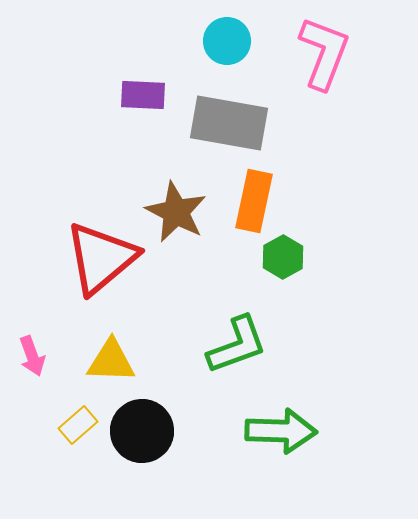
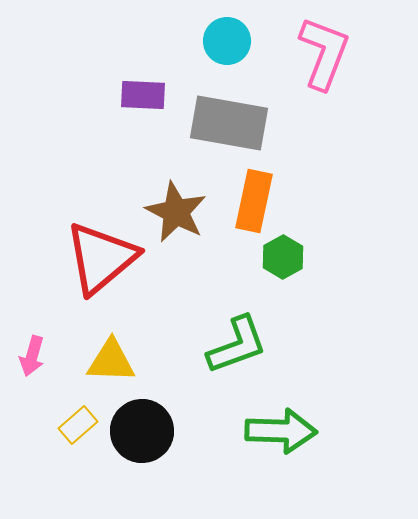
pink arrow: rotated 36 degrees clockwise
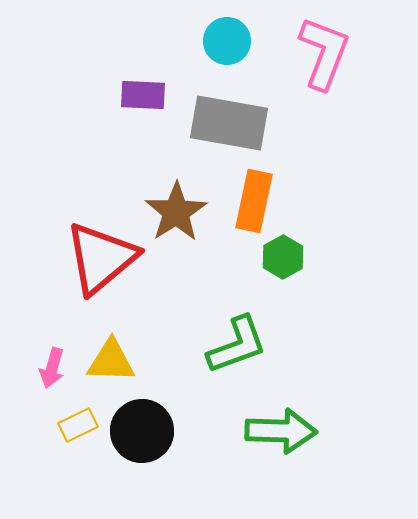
brown star: rotated 12 degrees clockwise
pink arrow: moved 20 px right, 12 px down
yellow rectangle: rotated 15 degrees clockwise
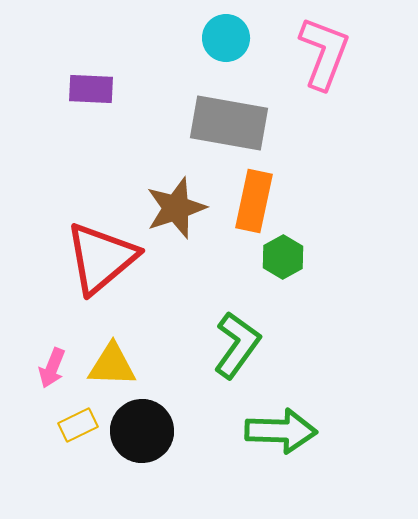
cyan circle: moved 1 px left, 3 px up
purple rectangle: moved 52 px left, 6 px up
brown star: moved 4 px up; rotated 14 degrees clockwise
green L-shape: rotated 34 degrees counterclockwise
yellow triangle: moved 1 px right, 4 px down
pink arrow: rotated 6 degrees clockwise
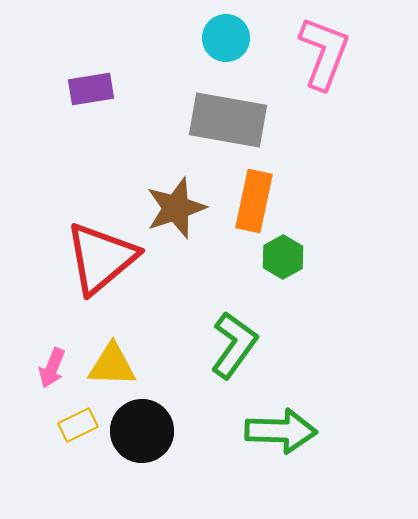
purple rectangle: rotated 12 degrees counterclockwise
gray rectangle: moved 1 px left, 3 px up
green L-shape: moved 3 px left
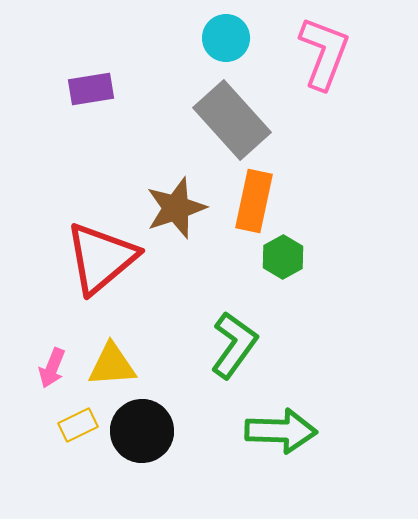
gray rectangle: moved 4 px right; rotated 38 degrees clockwise
yellow triangle: rotated 6 degrees counterclockwise
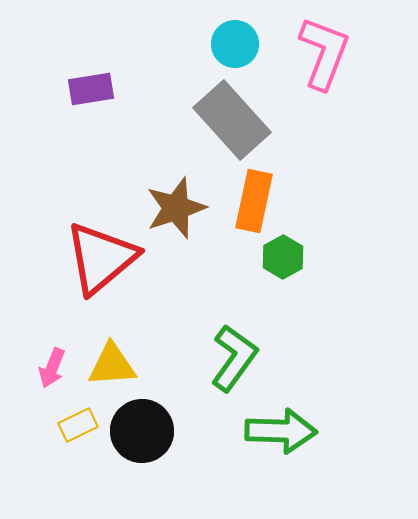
cyan circle: moved 9 px right, 6 px down
green L-shape: moved 13 px down
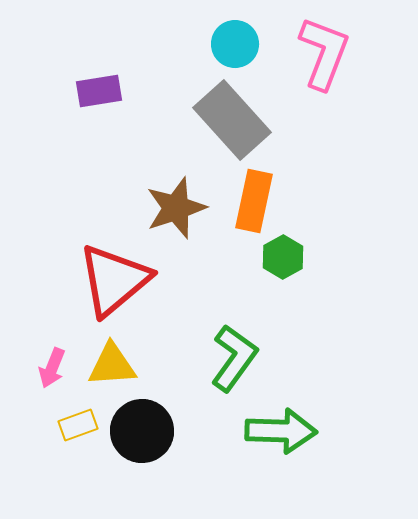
purple rectangle: moved 8 px right, 2 px down
red triangle: moved 13 px right, 22 px down
yellow rectangle: rotated 6 degrees clockwise
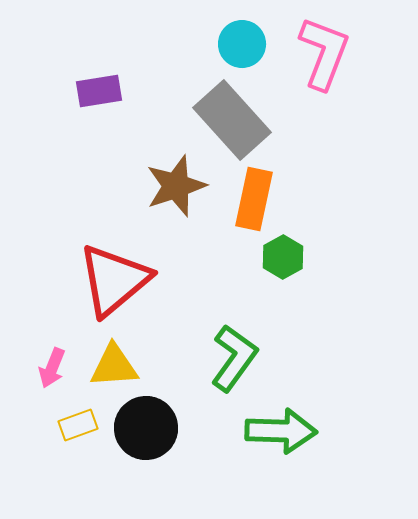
cyan circle: moved 7 px right
orange rectangle: moved 2 px up
brown star: moved 22 px up
yellow triangle: moved 2 px right, 1 px down
black circle: moved 4 px right, 3 px up
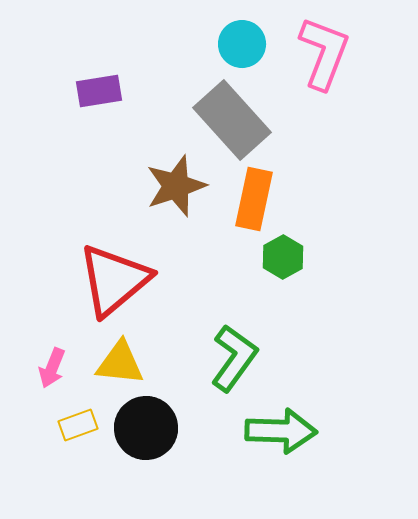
yellow triangle: moved 6 px right, 3 px up; rotated 10 degrees clockwise
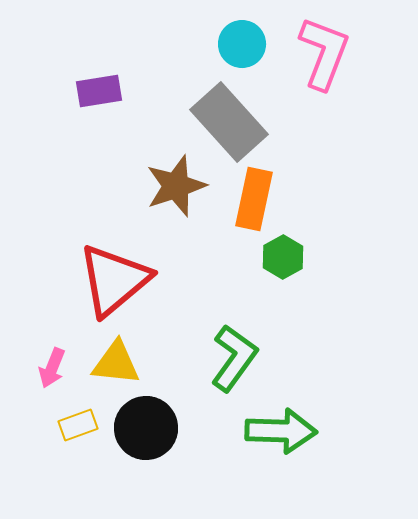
gray rectangle: moved 3 px left, 2 px down
yellow triangle: moved 4 px left
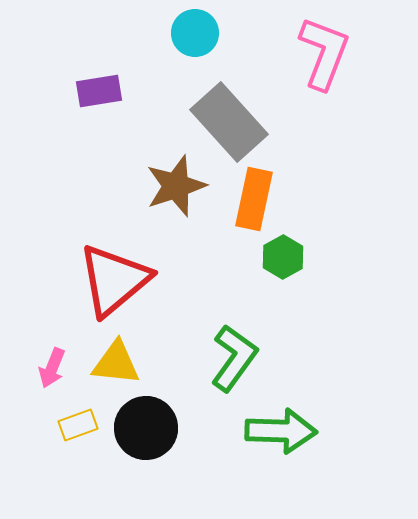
cyan circle: moved 47 px left, 11 px up
